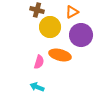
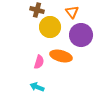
orange triangle: rotated 40 degrees counterclockwise
orange ellipse: moved 1 px right, 1 px down
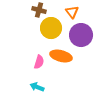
brown cross: moved 2 px right
yellow circle: moved 1 px right, 1 px down
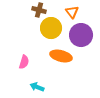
pink semicircle: moved 15 px left
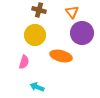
yellow circle: moved 16 px left, 7 px down
purple circle: moved 1 px right, 2 px up
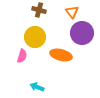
yellow circle: moved 2 px down
orange ellipse: moved 1 px up
pink semicircle: moved 2 px left, 6 px up
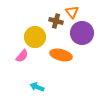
brown cross: moved 17 px right, 11 px down
pink semicircle: rotated 24 degrees clockwise
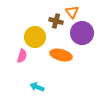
pink semicircle: rotated 24 degrees counterclockwise
